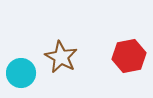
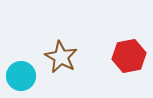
cyan circle: moved 3 px down
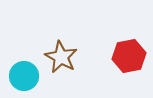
cyan circle: moved 3 px right
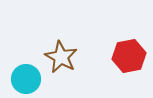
cyan circle: moved 2 px right, 3 px down
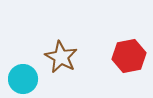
cyan circle: moved 3 px left
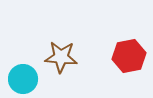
brown star: rotated 24 degrees counterclockwise
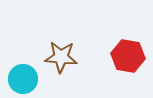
red hexagon: moved 1 px left; rotated 20 degrees clockwise
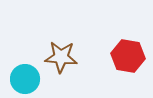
cyan circle: moved 2 px right
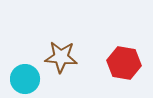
red hexagon: moved 4 px left, 7 px down
